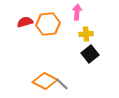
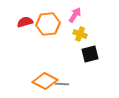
pink arrow: moved 2 px left, 3 px down; rotated 28 degrees clockwise
yellow cross: moved 6 px left; rotated 24 degrees clockwise
black square: rotated 24 degrees clockwise
gray line: rotated 40 degrees counterclockwise
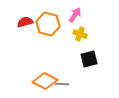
orange hexagon: rotated 20 degrees clockwise
black square: moved 1 px left, 5 px down
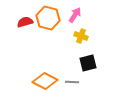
orange hexagon: moved 6 px up
yellow cross: moved 1 px right, 2 px down
black square: moved 1 px left, 4 px down
gray line: moved 10 px right, 2 px up
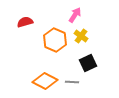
orange hexagon: moved 7 px right, 22 px down; rotated 10 degrees clockwise
yellow cross: rotated 16 degrees clockwise
black square: rotated 12 degrees counterclockwise
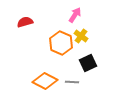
orange hexagon: moved 6 px right, 3 px down
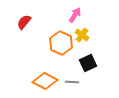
red semicircle: moved 1 px left; rotated 35 degrees counterclockwise
yellow cross: moved 1 px right, 1 px up
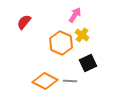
gray line: moved 2 px left, 1 px up
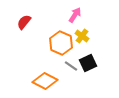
yellow cross: moved 1 px down
gray line: moved 1 px right, 15 px up; rotated 32 degrees clockwise
